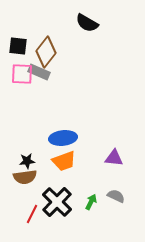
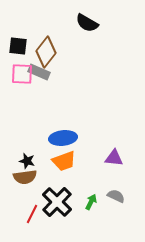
black star: rotated 21 degrees clockwise
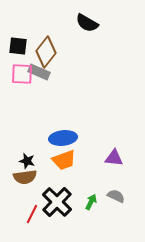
orange trapezoid: moved 1 px up
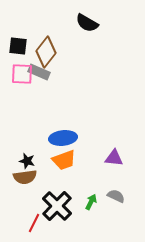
black cross: moved 4 px down
red line: moved 2 px right, 9 px down
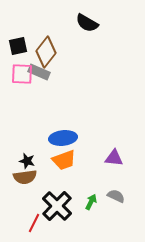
black square: rotated 18 degrees counterclockwise
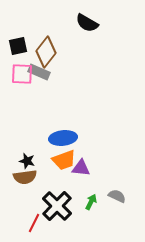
purple triangle: moved 33 px left, 10 px down
gray semicircle: moved 1 px right
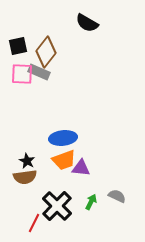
black star: rotated 14 degrees clockwise
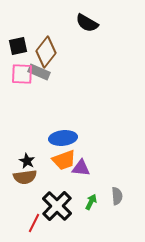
gray semicircle: rotated 60 degrees clockwise
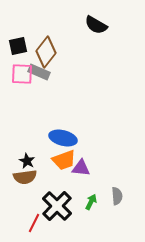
black semicircle: moved 9 px right, 2 px down
blue ellipse: rotated 20 degrees clockwise
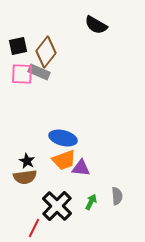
red line: moved 5 px down
